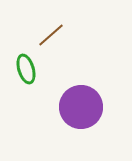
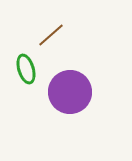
purple circle: moved 11 px left, 15 px up
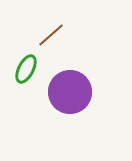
green ellipse: rotated 44 degrees clockwise
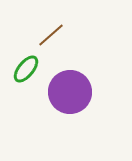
green ellipse: rotated 12 degrees clockwise
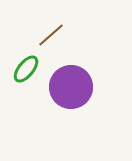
purple circle: moved 1 px right, 5 px up
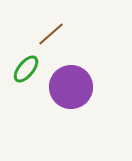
brown line: moved 1 px up
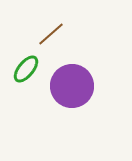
purple circle: moved 1 px right, 1 px up
